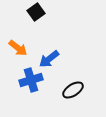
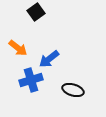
black ellipse: rotated 50 degrees clockwise
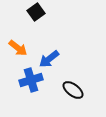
black ellipse: rotated 20 degrees clockwise
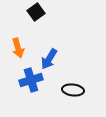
orange arrow: rotated 36 degrees clockwise
blue arrow: rotated 20 degrees counterclockwise
black ellipse: rotated 30 degrees counterclockwise
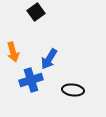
orange arrow: moved 5 px left, 4 px down
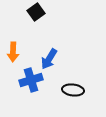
orange arrow: rotated 18 degrees clockwise
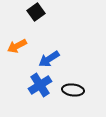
orange arrow: moved 4 px right, 6 px up; rotated 60 degrees clockwise
blue arrow: rotated 25 degrees clockwise
blue cross: moved 9 px right, 5 px down; rotated 15 degrees counterclockwise
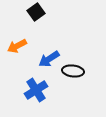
blue cross: moved 4 px left, 5 px down
black ellipse: moved 19 px up
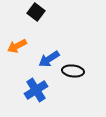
black square: rotated 18 degrees counterclockwise
